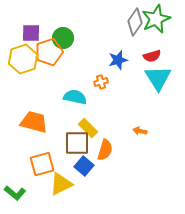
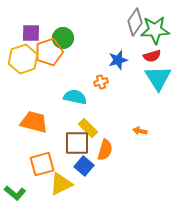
green star: moved 1 px left, 11 px down; rotated 20 degrees clockwise
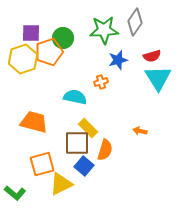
green star: moved 51 px left
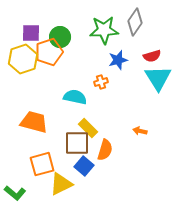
green circle: moved 3 px left, 1 px up
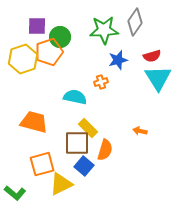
purple square: moved 6 px right, 7 px up
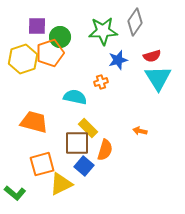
green star: moved 1 px left, 1 px down
orange pentagon: moved 1 px right, 1 px down
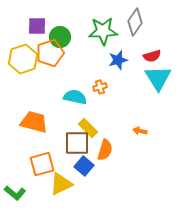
orange cross: moved 1 px left, 5 px down
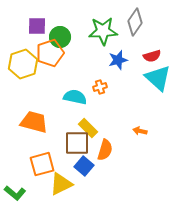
yellow hexagon: moved 5 px down
cyan triangle: rotated 16 degrees counterclockwise
